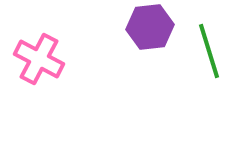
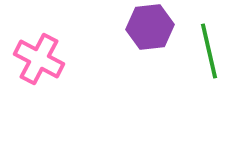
green line: rotated 4 degrees clockwise
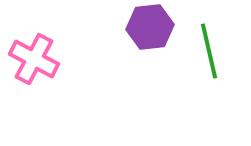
pink cross: moved 5 px left
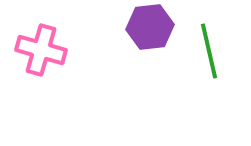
pink cross: moved 7 px right, 9 px up; rotated 12 degrees counterclockwise
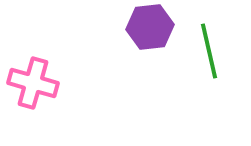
pink cross: moved 8 px left, 33 px down
